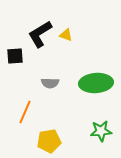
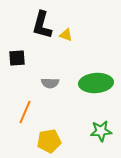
black L-shape: moved 2 px right, 9 px up; rotated 44 degrees counterclockwise
black square: moved 2 px right, 2 px down
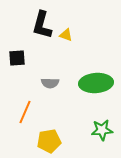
green star: moved 1 px right, 1 px up
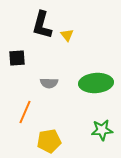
yellow triangle: moved 1 px right; rotated 32 degrees clockwise
gray semicircle: moved 1 px left
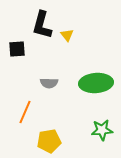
black square: moved 9 px up
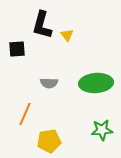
orange line: moved 2 px down
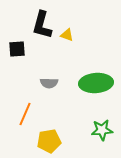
yellow triangle: rotated 32 degrees counterclockwise
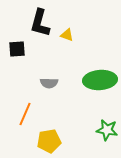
black L-shape: moved 2 px left, 2 px up
green ellipse: moved 4 px right, 3 px up
green star: moved 5 px right; rotated 15 degrees clockwise
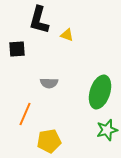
black L-shape: moved 1 px left, 3 px up
green ellipse: moved 12 px down; rotated 68 degrees counterclockwise
green star: rotated 25 degrees counterclockwise
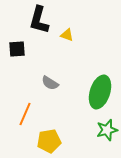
gray semicircle: moved 1 px right; rotated 30 degrees clockwise
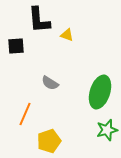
black L-shape: rotated 20 degrees counterclockwise
black square: moved 1 px left, 3 px up
yellow pentagon: rotated 10 degrees counterclockwise
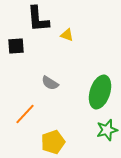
black L-shape: moved 1 px left, 1 px up
orange line: rotated 20 degrees clockwise
yellow pentagon: moved 4 px right, 1 px down
